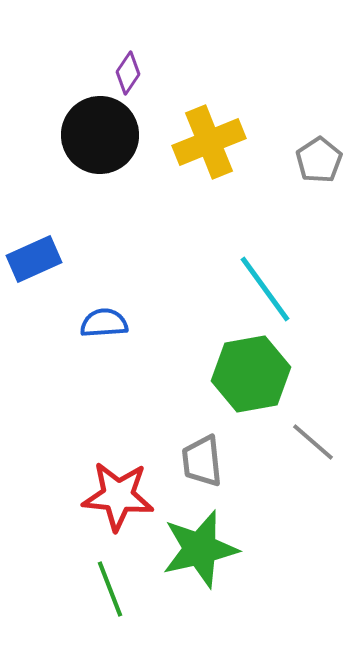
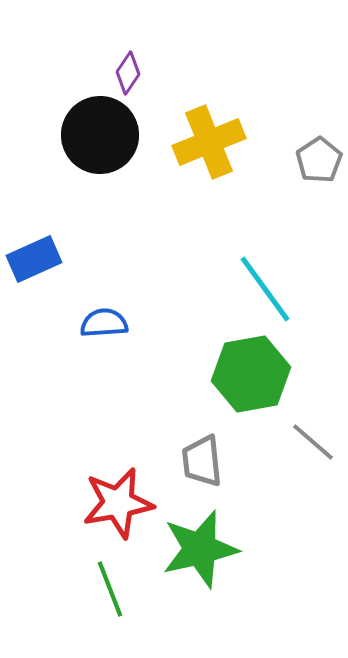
red star: moved 7 px down; rotated 16 degrees counterclockwise
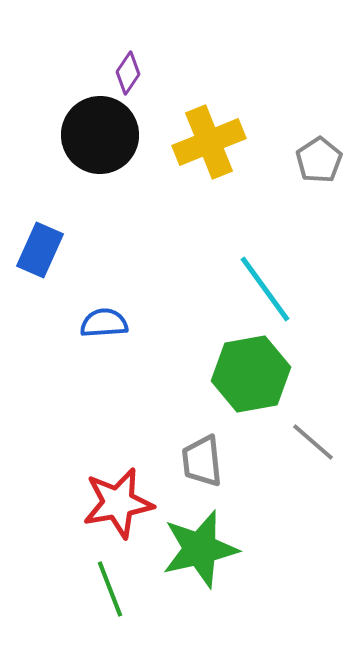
blue rectangle: moved 6 px right, 9 px up; rotated 42 degrees counterclockwise
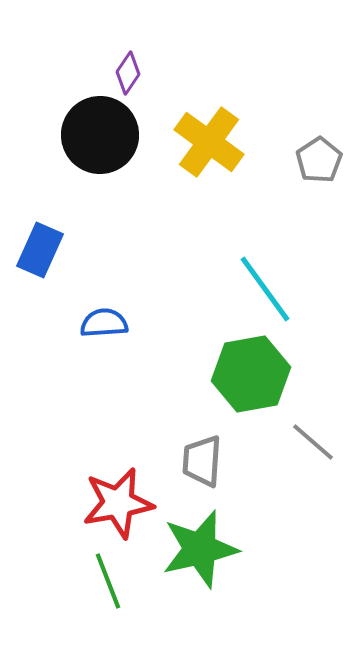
yellow cross: rotated 32 degrees counterclockwise
gray trapezoid: rotated 10 degrees clockwise
green line: moved 2 px left, 8 px up
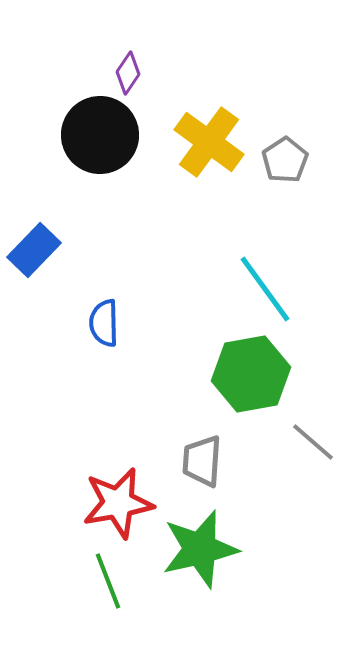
gray pentagon: moved 34 px left
blue rectangle: moved 6 px left; rotated 20 degrees clockwise
blue semicircle: rotated 87 degrees counterclockwise
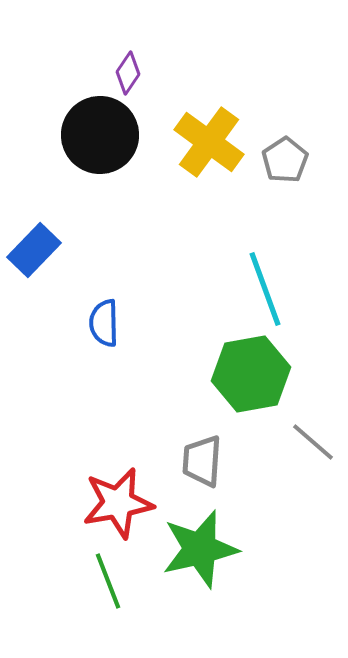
cyan line: rotated 16 degrees clockwise
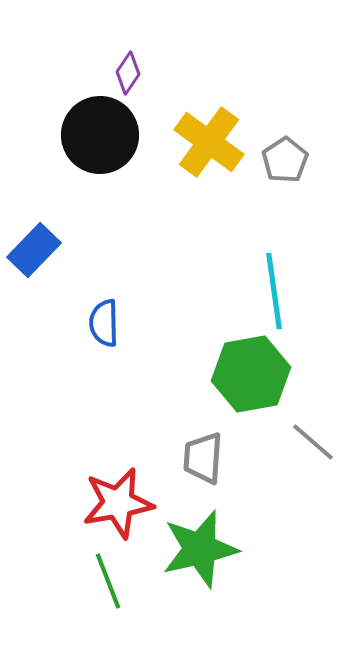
cyan line: moved 9 px right, 2 px down; rotated 12 degrees clockwise
gray trapezoid: moved 1 px right, 3 px up
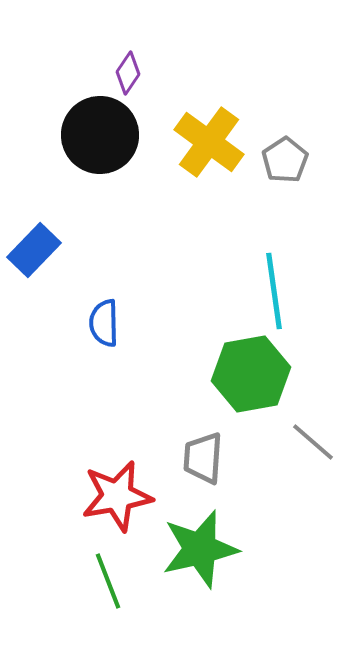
red star: moved 1 px left, 7 px up
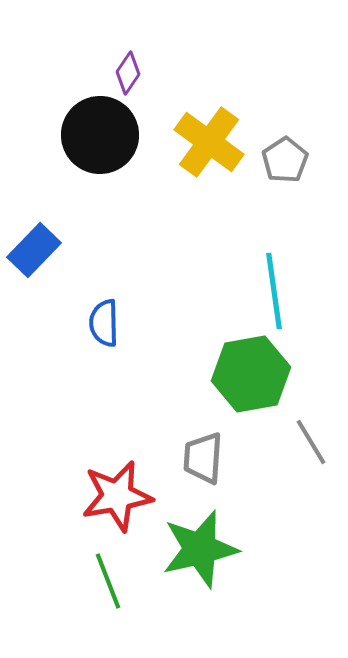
gray line: moved 2 px left; rotated 18 degrees clockwise
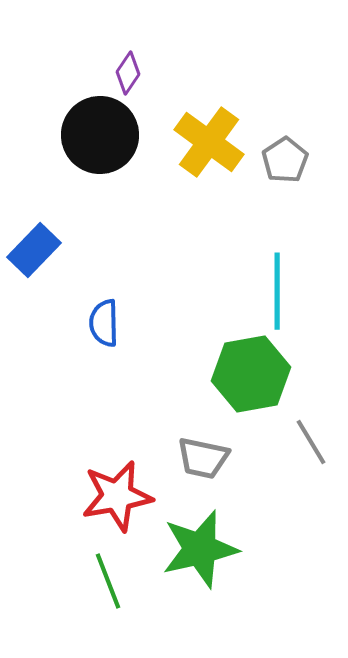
cyan line: moved 3 px right; rotated 8 degrees clockwise
gray trapezoid: rotated 82 degrees counterclockwise
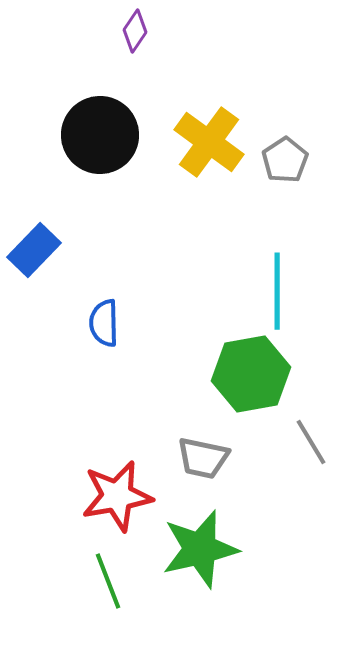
purple diamond: moved 7 px right, 42 px up
